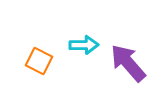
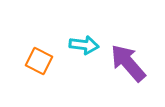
cyan arrow: rotated 8 degrees clockwise
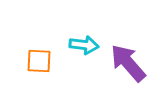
orange square: rotated 24 degrees counterclockwise
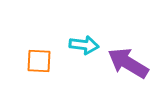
purple arrow: rotated 18 degrees counterclockwise
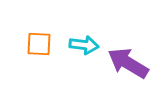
orange square: moved 17 px up
